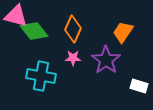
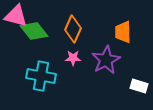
orange trapezoid: rotated 35 degrees counterclockwise
purple star: rotated 8 degrees clockwise
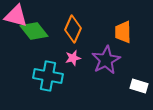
pink star: rotated 14 degrees counterclockwise
cyan cross: moved 7 px right
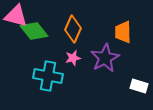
purple star: moved 1 px left, 2 px up
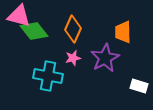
pink triangle: moved 3 px right
